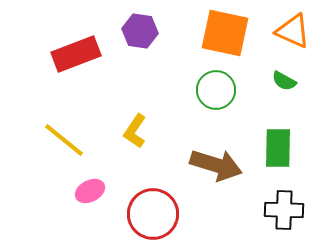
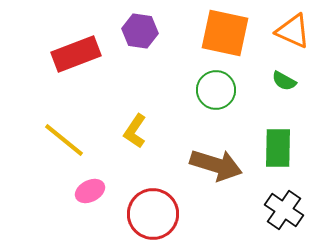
black cross: rotated 33 degrees clockwise
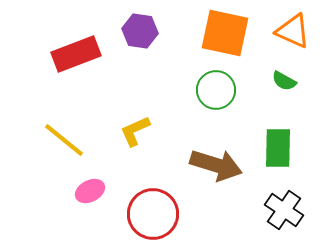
yellow L-shape: rotated 32 degrees clockwise
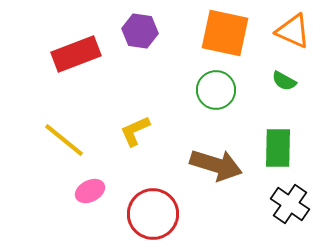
black cross: moved 6 px right, 6 px up
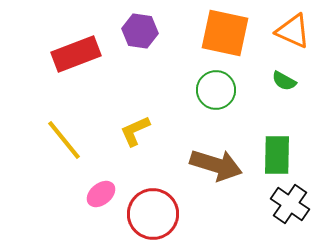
yellow line: rotated 12 degrees clockwise
green rectangle: moved 1 px left, 7 px down
pink ellipse: moved 11 px right, 3 px down; rotated 12 degrees counterclockwise
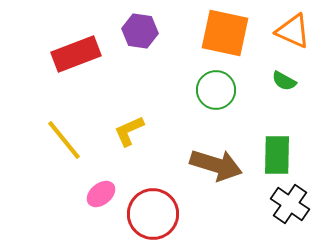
yellow L-shape: moved 6 px left
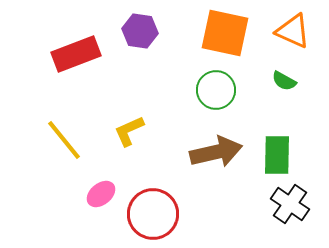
brown arrow: moved 13 px up; rotated 30 degrees counterclockwise
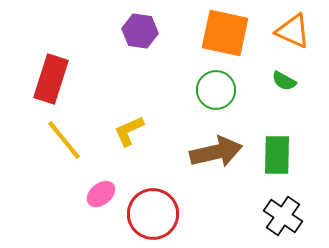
red rectangle: moved 25 px left, 25 px down; rotated 51 degrees counterclockwise
black cross: moved 7 px left, 12 px down
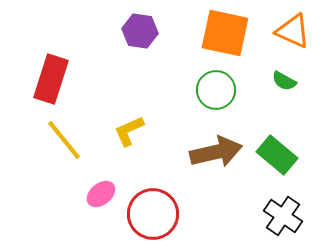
green rectangle: rotated 51 degrees counterclockwise
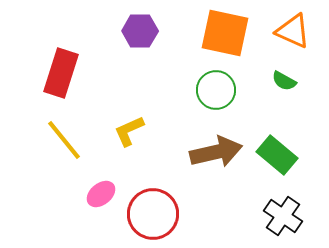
purple hexagon: rotated 8 degrees counterclockwise
red rectangle: moved 10 px right, 6 px up
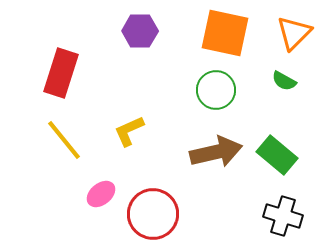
orange triangle: moved 1 px right, 2 px down; rotated 51 degrees clockwise
black cross: rotated 18 degrees counterclockwise
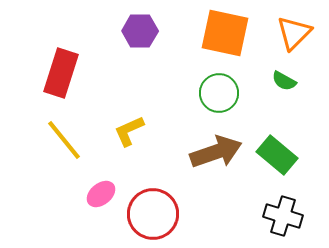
green circle: moved 3 px right, 3 px down
brown arrow: rotated 6 degrees counterclockwise
